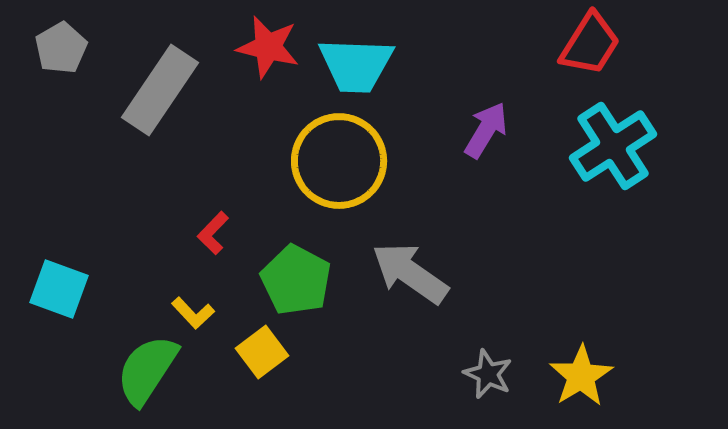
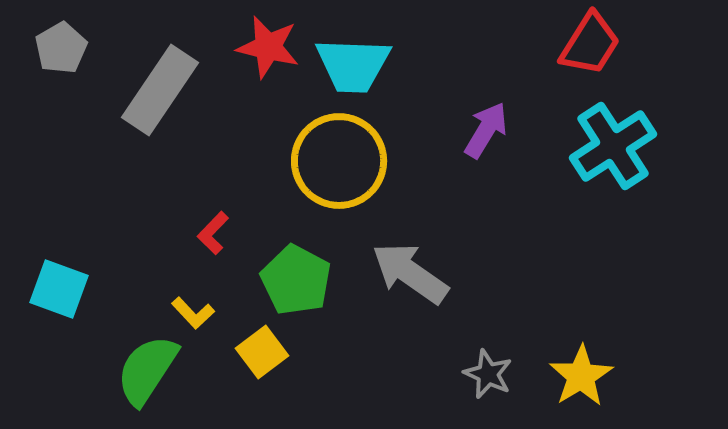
cyan trapezoid: moved 3 px left
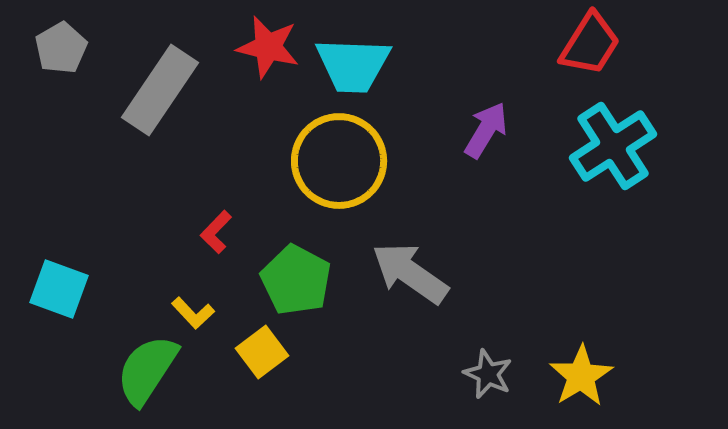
red L-shape: moved 3 px right, 1 px up
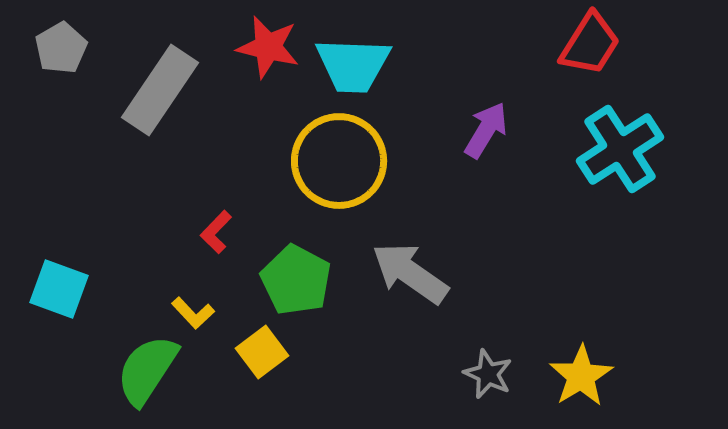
cyan cross: moved 7 px right, 3 px down
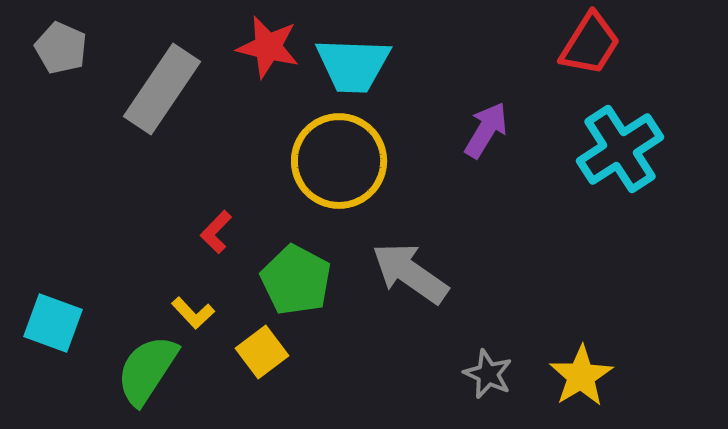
gray pentagon: rotated 18 degrees counterclockwise
gray rectangle: moved 2 px right, 1 px up
cyan square: moved 6 px left, 34 px down
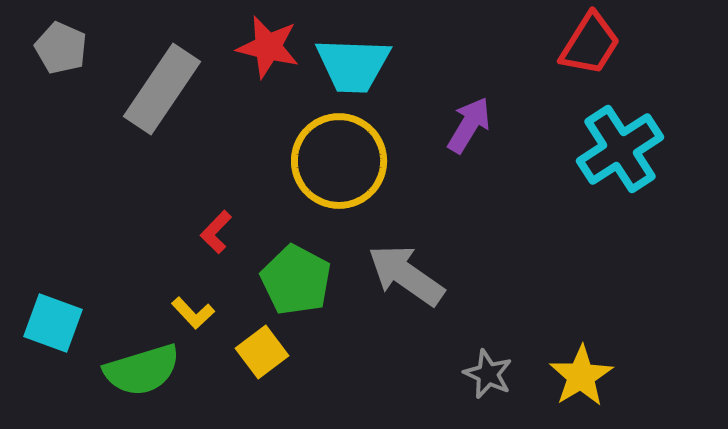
purple arrow: moved 17 px left, 5 px up
gray arrow: moved 4 px left, 2 px down
green semicircle: moved 5 px left; rotated 140 degrees counterclockwise
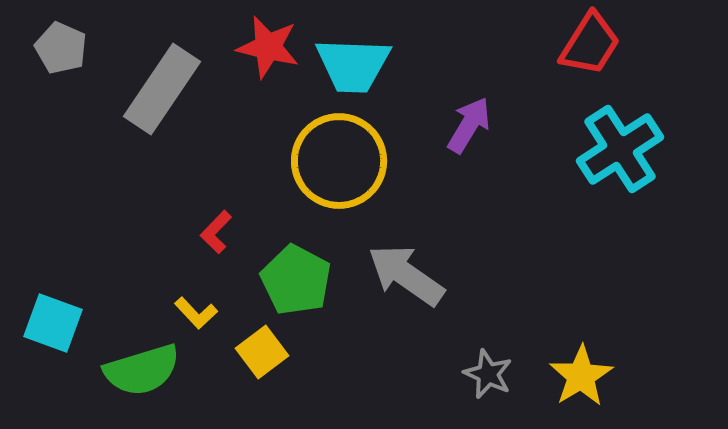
yellow L-shape: moved 3 px right
